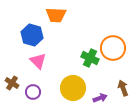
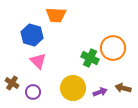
brown arrow: rotated 56 degrees counterclockwise
purple arrow: moved 6 px up
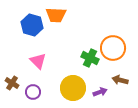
blue hexagon: moved 10 px up
brown arrow: moved 3 px left, 8 px up
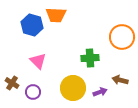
orange circle: moved 9 px right, 11 px up
green cross: rotated 30 degrees counterclockwise
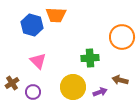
brown cross: rotated 24 degrees clockwise
yellow circle: moved 1 px up
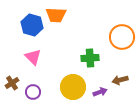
pink triangle: moved 5 px left, 4 px up
brown arrow: rotated 28 degrees counterclockwise
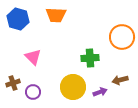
blue hexagon: moved 14 px left, 6 px up
brown cross: moved 1 px right; rotated 16 degrees clockwise
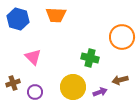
green cross: rotated 18 degrees clockwise
purple circle: moved 2 px right
